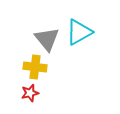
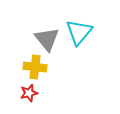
cyan triangle: rotated 20 degrees counterclockwise
red star: moved 1 px left
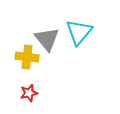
yellow cross: moved 8 px left, 10 px up
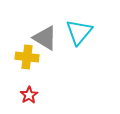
gray triangle: moved 2 px left, 1 px up; rotated 20 degrees counterclockwise
red star: moved 2 px down; rotated 18 degrees counterclockwise
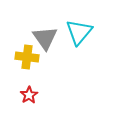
gray triangle: rotated 24 degrees clockwise
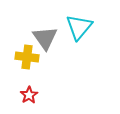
cyan triangle: moved 5 px up
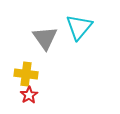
yellow cross: moved 1 px left, 17 px down
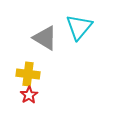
gray triangle: rotated 24 degrees counterclockwise
yellow cross: moved 2 px right
